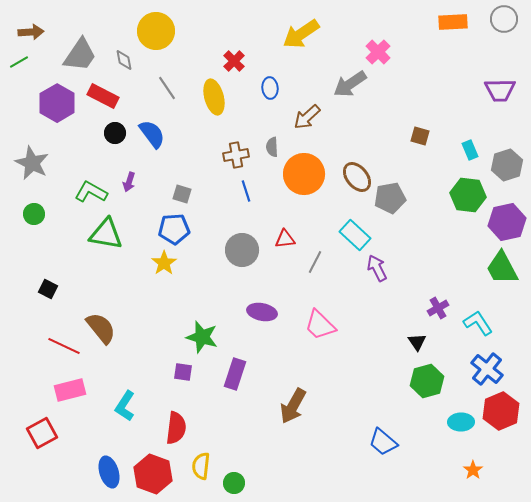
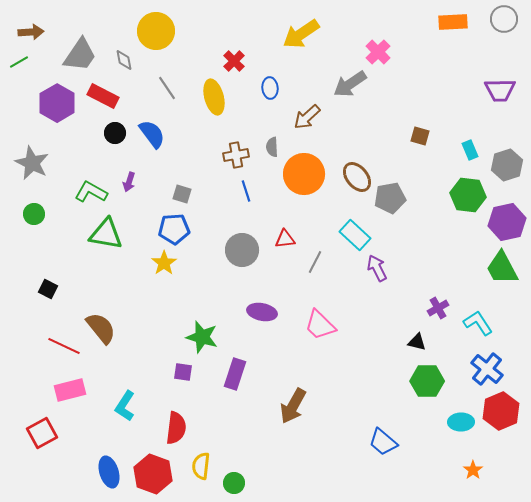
black triangle at (417, 342): rotated 42 degrees counterclockwise
green hexagon at (427, 381): rotated 16 degrees clockwise
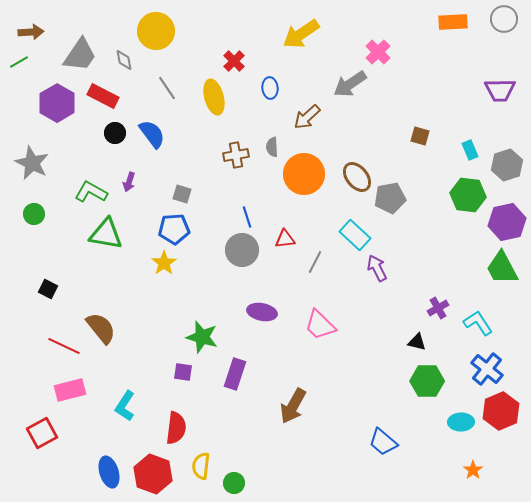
blue line at (246, 191): moved 1 px right, 26 px down
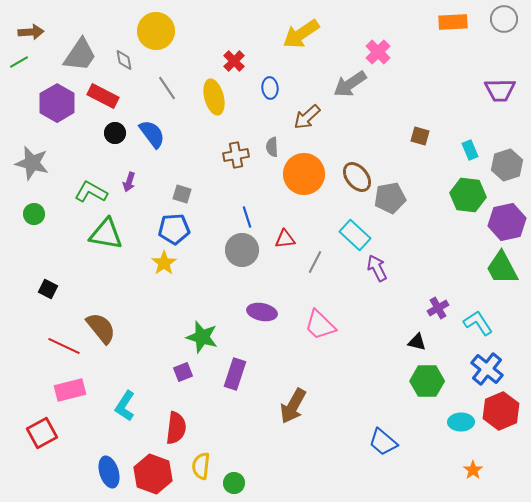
gray star at (32, 163): rotated 12 degrees counterclockwise
purple square at (183, 372): rotated 30 degrees counterclockwise
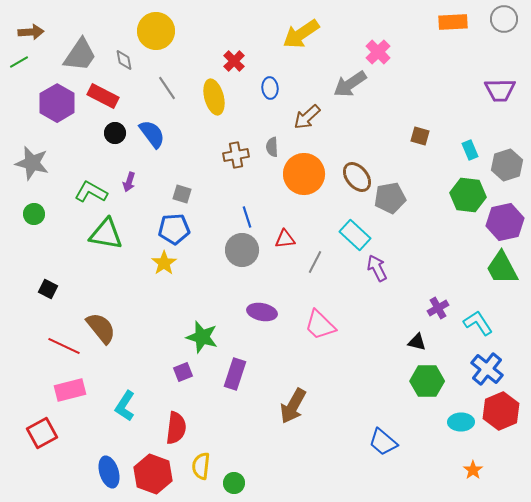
purple hexagon at (507, 222): moved 2 px left
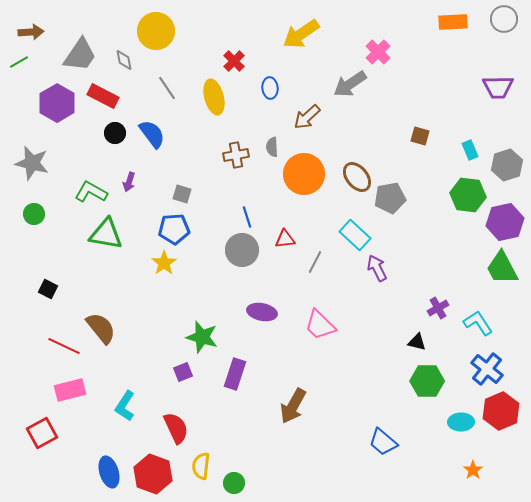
purple trapezoid at (500, 90): moved 2 px left, 3 px up
red semicircle at (176, 428): rotated 32 degrees counterclockwise
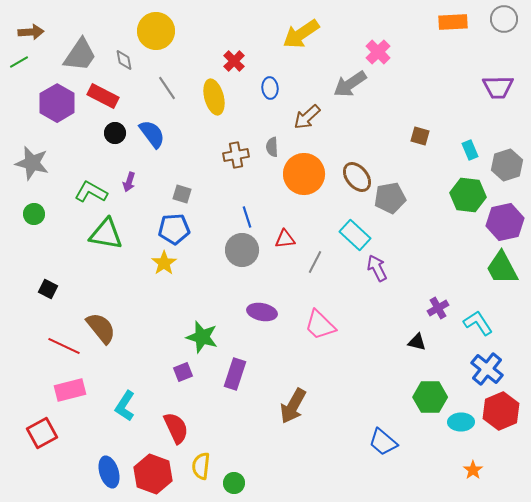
green hexagon at (427, 381): moved 3 px right, 16 px down
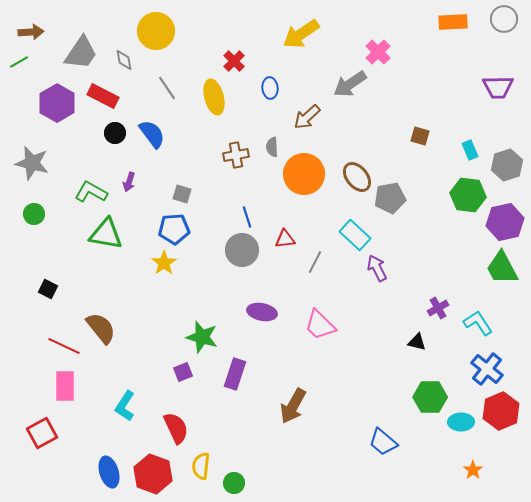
gray trapezoid at (80, 55): moved 1 px right, 2 px up
pink rectangle at (70, 390): moved 5 px left, 4 px up; rotated 76 degrees counterclockwise
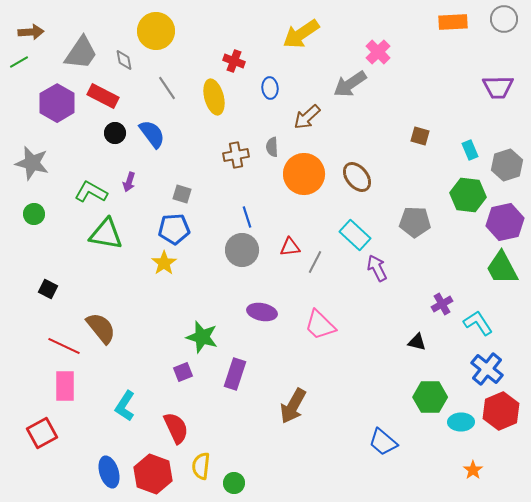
red cross at (234, 61): rotated 25 degrees counterclockwise
gray pentagon at (390, 198): moved 25 px right, 24 px down; rotated 12 degrees clockwise
red triangle at (285, 239): moved 5 px right, 8 px down
purple cross at (438, 308): moved 4 px right, 4 px up
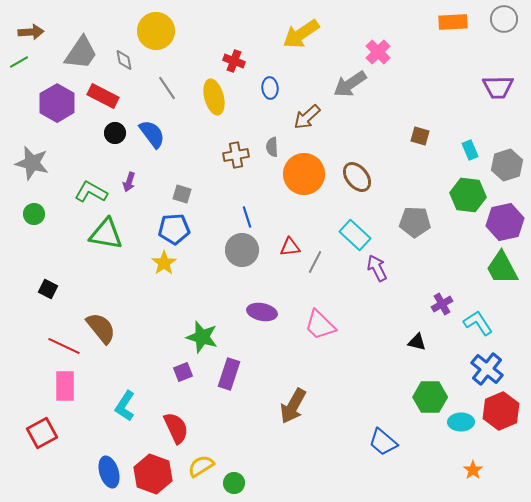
purple rectangle at (235, 374): moved 6 px left
yellow semicircle at (201, 466): rotated 52 degrees clockwise
